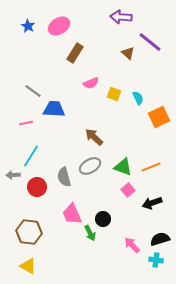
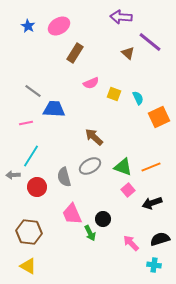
pink arrow: moved 1 px left, 2 px up
cyan cross: moved 2 px left, 5 px down
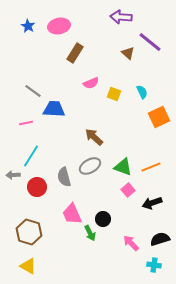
pink ellipse: rotated 20 degrees clockwise
cyan semicircle: moved 4 px right, 6 px up
brown hexagon: rotated 10 degrees clockwise
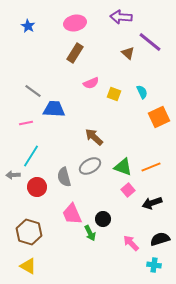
pink ellipse: moved 16 px right, 3 px up
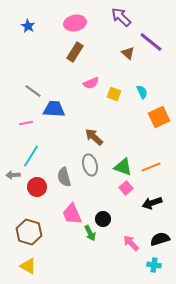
purple arrow: rotated 40 degrees clockwise
purple line: moved 1 px right
brown rectangle: moved 1 px up
gray ellipse: moved 1 px up; rotated 75 degrees counterclockwise
pink square: moved 2 px left, 2 px up
